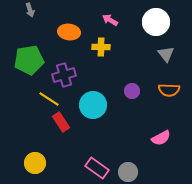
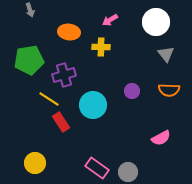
pink arrow: rotated 63 degrees counterclockwise
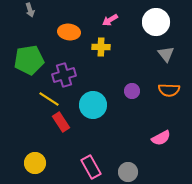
pink rectangle: moved 6 px left, 1 px up; rotated 25 degrees clockwise
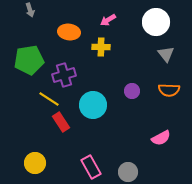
pink arrow: moved 2 px left
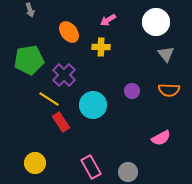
orange ellipse: rotated 45 degrees clockwise
purple cross: rotated 30 degrees counterclockwise
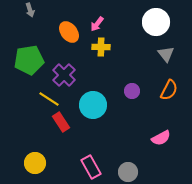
pink arrow: moved 11 px left, 4 px down; rotated 21 degrees counterclockwise
orange semicircle: rotated 65 degrees counterclockwise
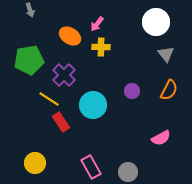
orange ellipse: moved 1 px right, 4 px down; rotated 20 degrees counterclockwise
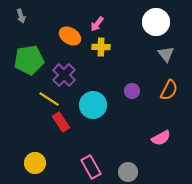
gray arrow: moved 9 px left, 6 px down
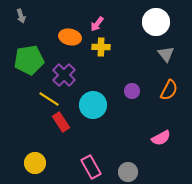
orange ellipse: moved 1 px down; rotated 20 degrees counterclockwise
